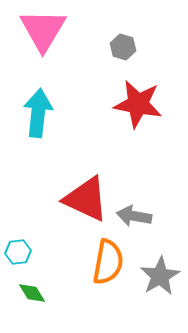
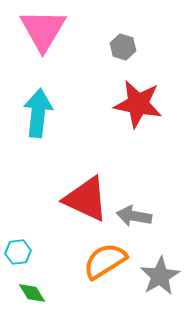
orange semicircle: moved 3 px left, 1 px up; rotated 132 degrees counterclockwise
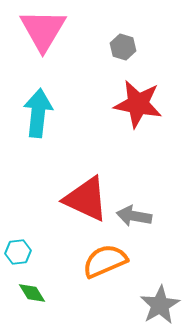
orange semicircle: rotated 9 degrees clockwise
gray star: moved 29 px down
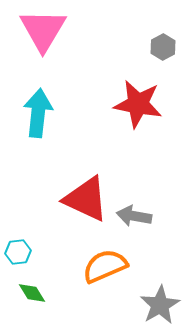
gray hexagon: moved 40 px right; rotated 15 degrees clockwise
orange semicircle: moved 5 px down
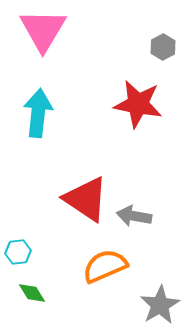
red triangle: rotated 9 degrees clockwise
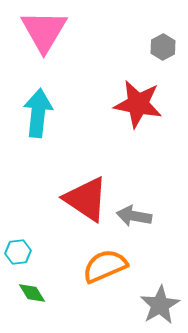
pink triangle: moved 1 px right, 1 px down
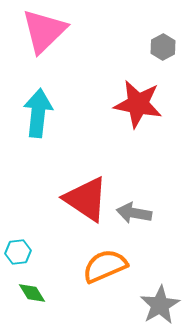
pink triangle: rotated 15 degrees clockwise
gray arrow: moved 3 px up
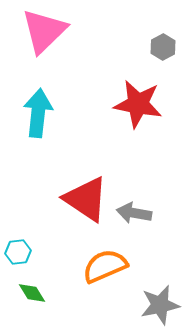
gray star: rotated 18 degrees clockwise
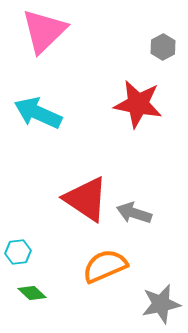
cyan arrow: rotated 72 degrees counterclockwise
gray arrow: rotated 8 degrees clockwise
green diamond: rotated 16 degrees counterclockwise
gray star: moved 1 px right, 1 px up
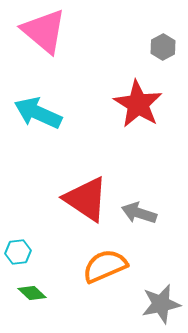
pink triangle: rotated 36 degrees counterclockwise
red star: rotated 21 degrees clockwise
gray arrow: moved 5 px right
